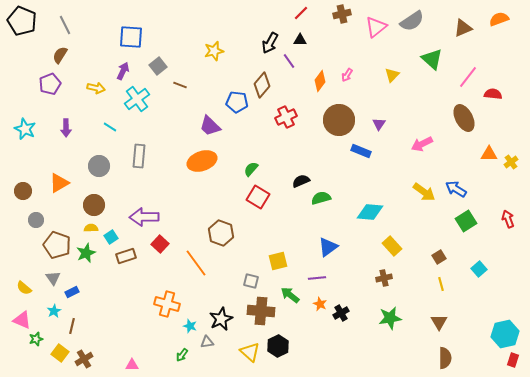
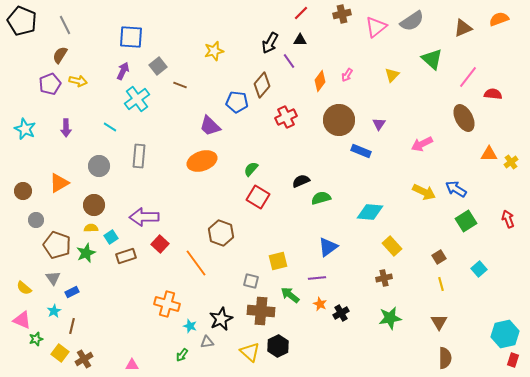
yellow arrow at (96, 88): moved 18 px left, 7 px up
yellow arrow at (424, 192): rotated 10 degrees counterclockwise
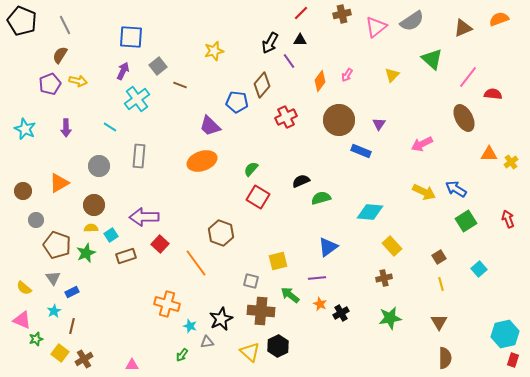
cyan square at (111, 237): moved 2 px up
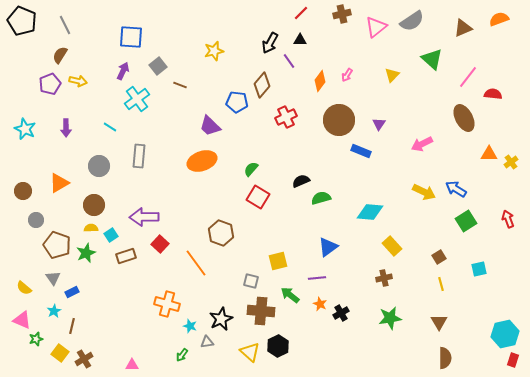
cyan square at (479, 269): rotated 28 degrees clockwise
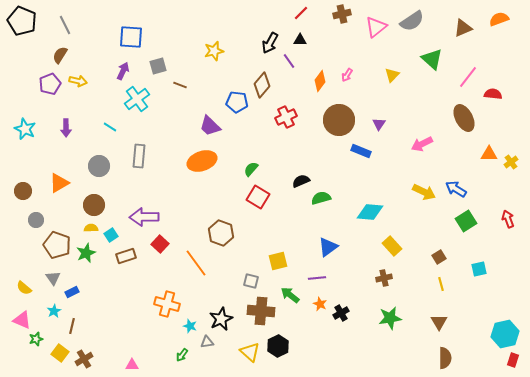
gray square at (158, 66): rotated 24 degrees clockwise
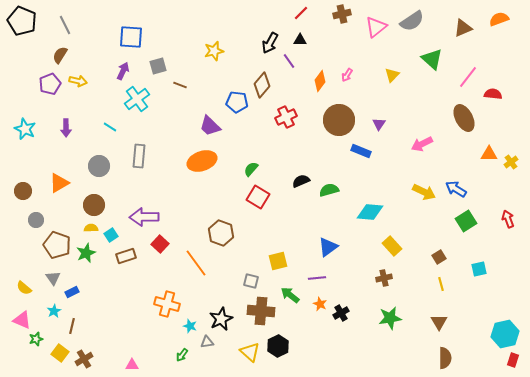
green semicircle at (321, 198): moved 8 px right, 8 px up
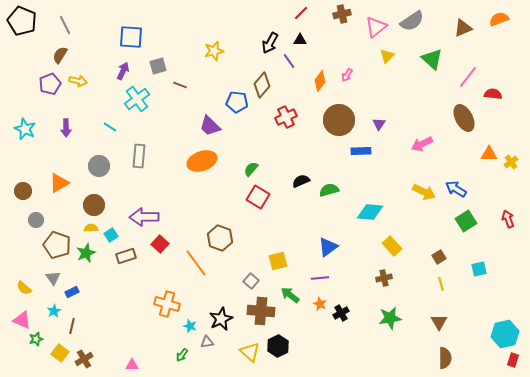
yellow triangle at (392, 75): moved 5 px left, 19 px up
blue rectangle at (361, 151): rotated 24 degrees counterclockwise
brown hexagon at (221, 233): moved 1 px left, 5 px down
purple line at (317, 278): moved 3 px right
gray square at (251, 281): rotated 28 degrees clockwise
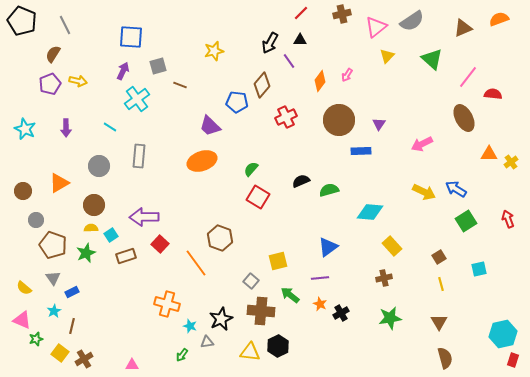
brown semicircle at (60, 55): moved 7 px left, 1 px up
brown pentagon at (57, 245): moved 4 px left
cyan hexagon at (505, 334): moved 2 px left
yellow triangle at (250, 352): rotated 35 degrees counterclockwise
brown semicircle at (445, 358): rotated 15 degrees counterclockwise
